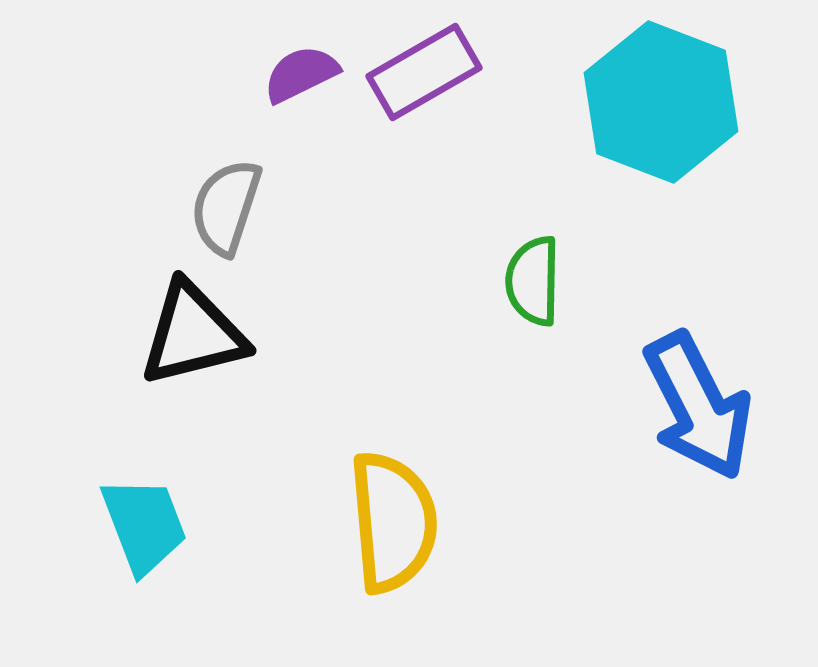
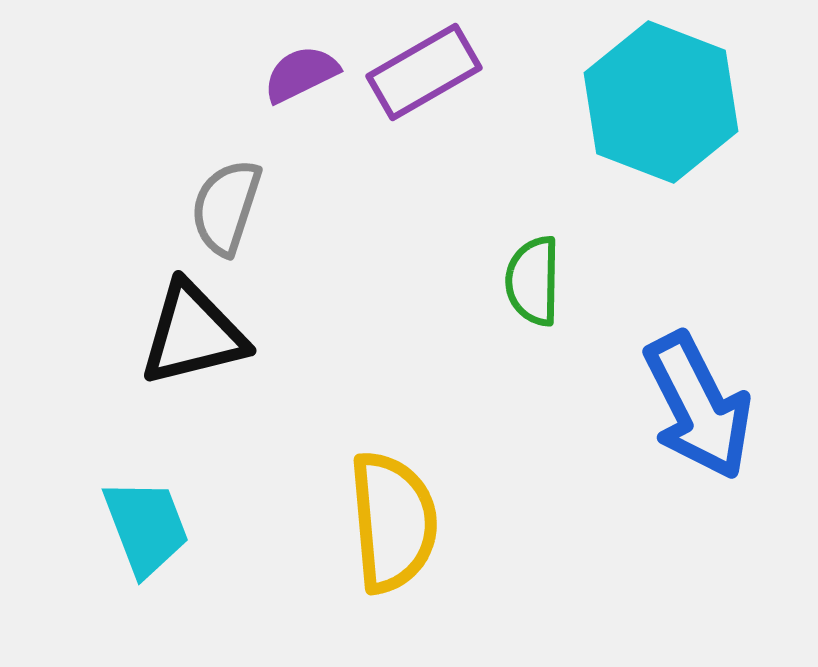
cyan trapezoid: moved 2 px right, 2 px down
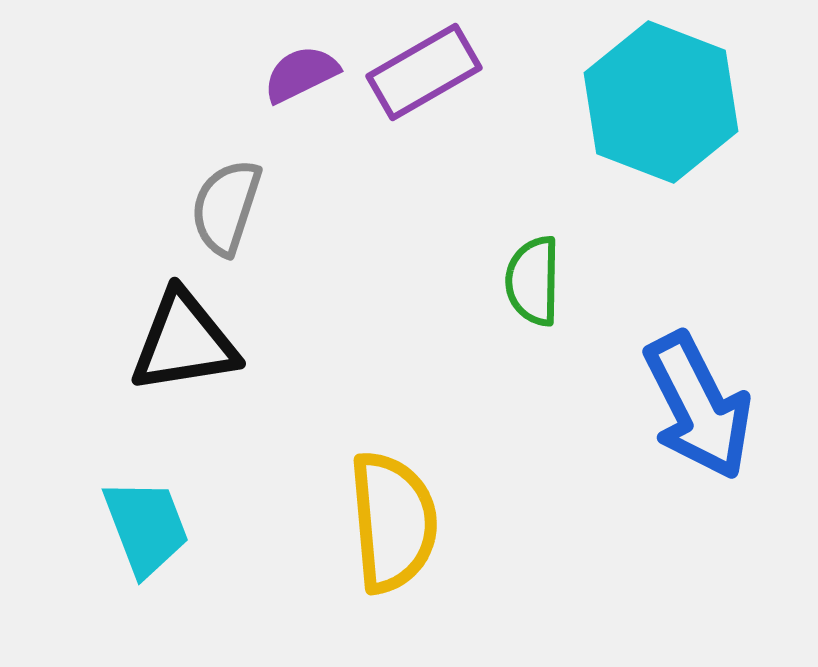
black triangle: moved 9 px left, 8 px down; rotated 5 degrees clockwise
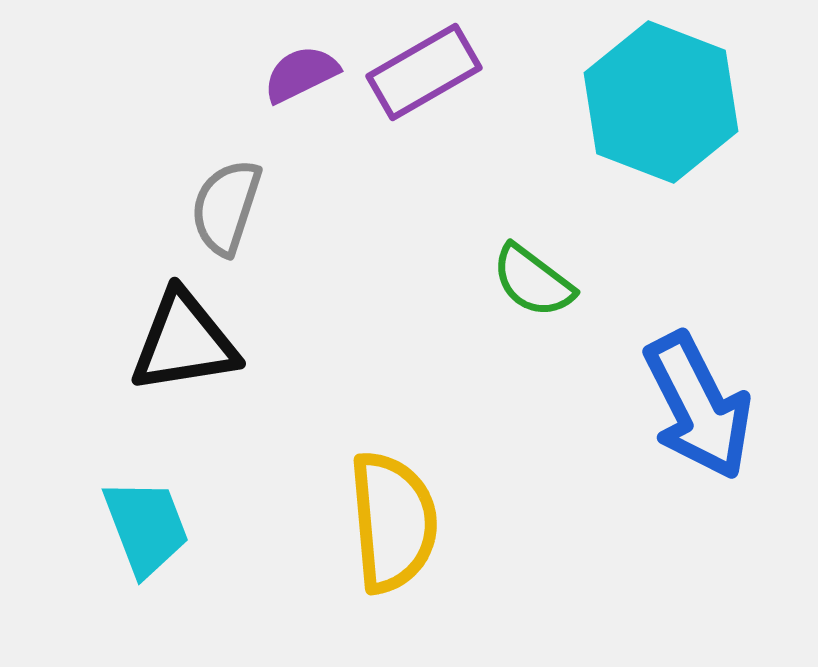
green semicircle: rotated 54 degrees counterclockwise
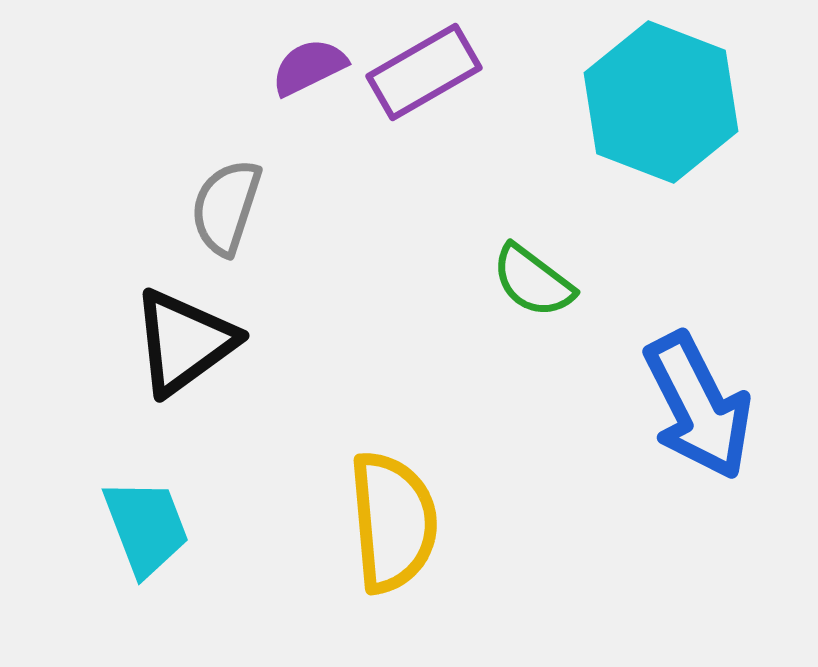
purple semicircle: moved 8 px right, 7 px up
black triangle: rotated 27 degrees counterclockwise
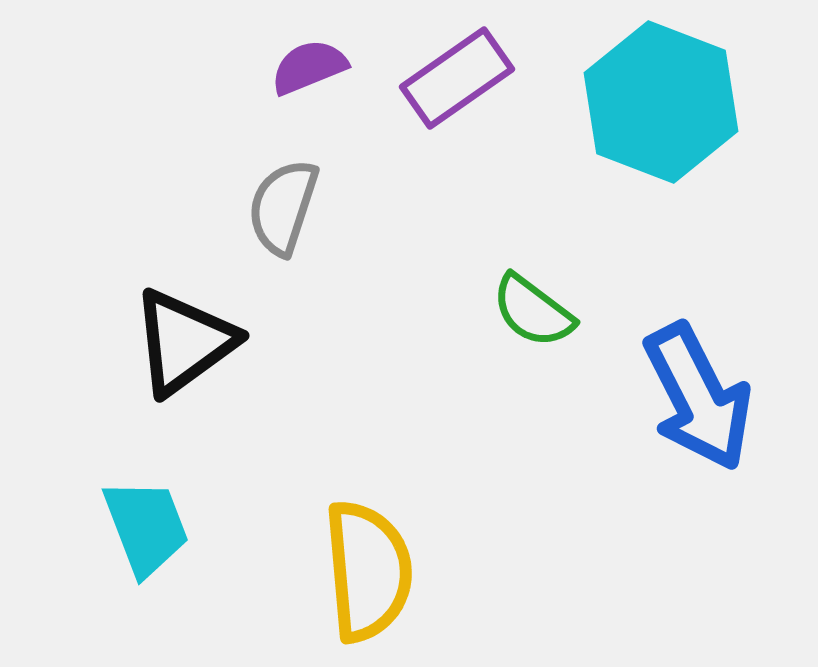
purple semicircle: rotated 4 degrees clockwise
purple rectangle: moved 33 px right, 6 px down; rotated 5 degrees counterclockwise
gray semicircle: moved 57 px right
green semicircle: moved 30 px down
blue arrow: moved 9 px up
yellow semicircle: moved 25 px left, 49 px down
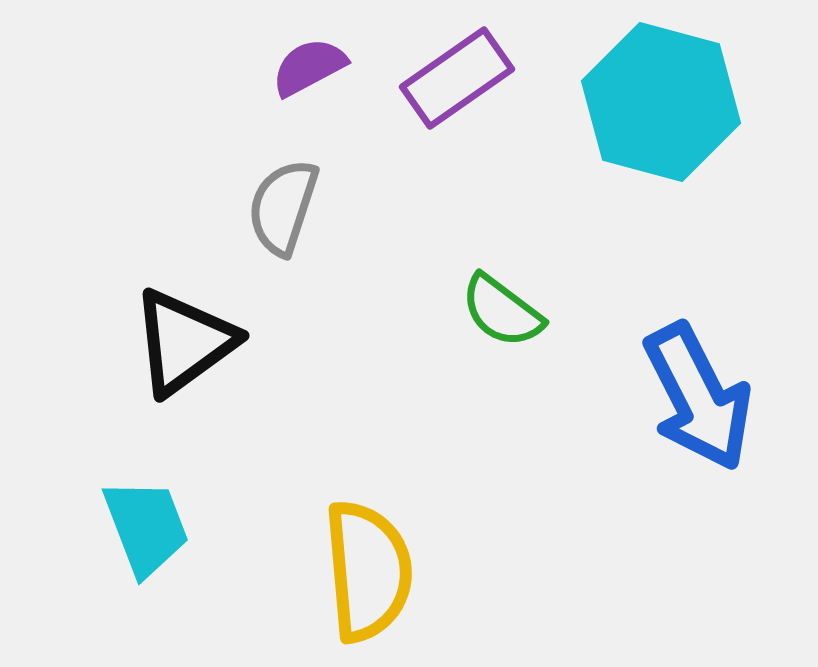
purple semicircle: rotated 6 degrees counterclockwise
cyan hexagon: rotated 6 degrees counterclockwise
green semicircle: moved 31 px left
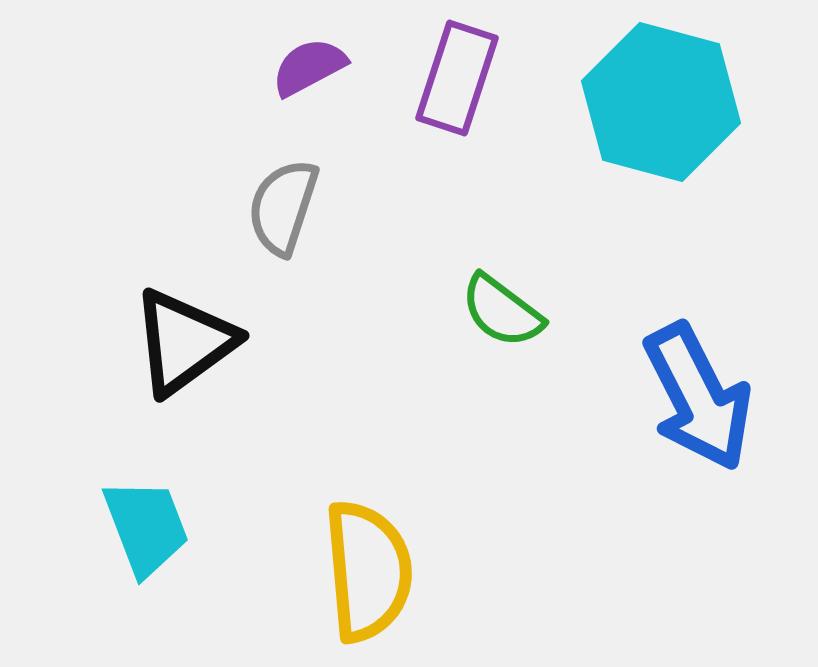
purple rectangle: rotated 37 degrees counterclockwise
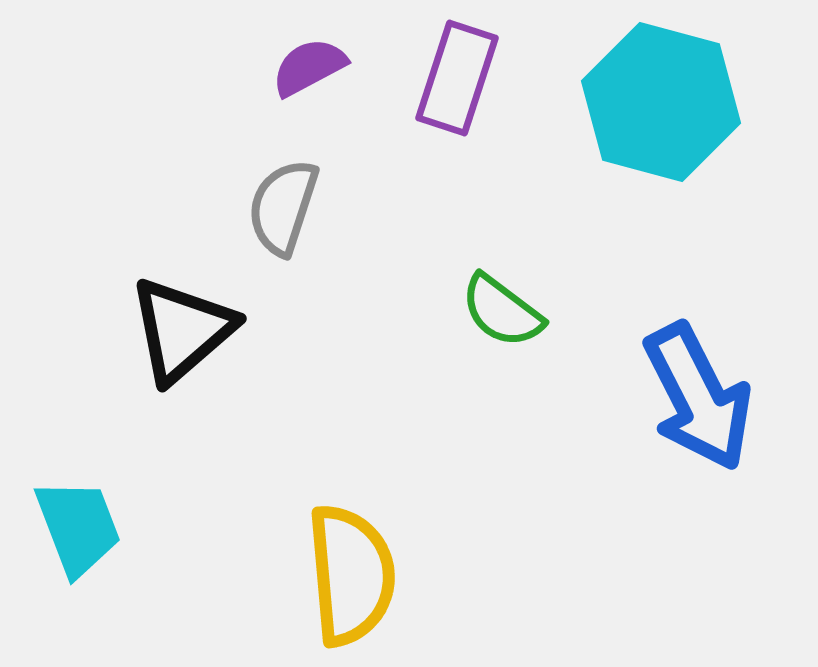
black triangle: moved 2 px left, 12 px up; rotated 5 degrees counterclockwise
cyan trapezoid: moved 68 px left
yellow semicircle: moved 17 px left, 4 px down
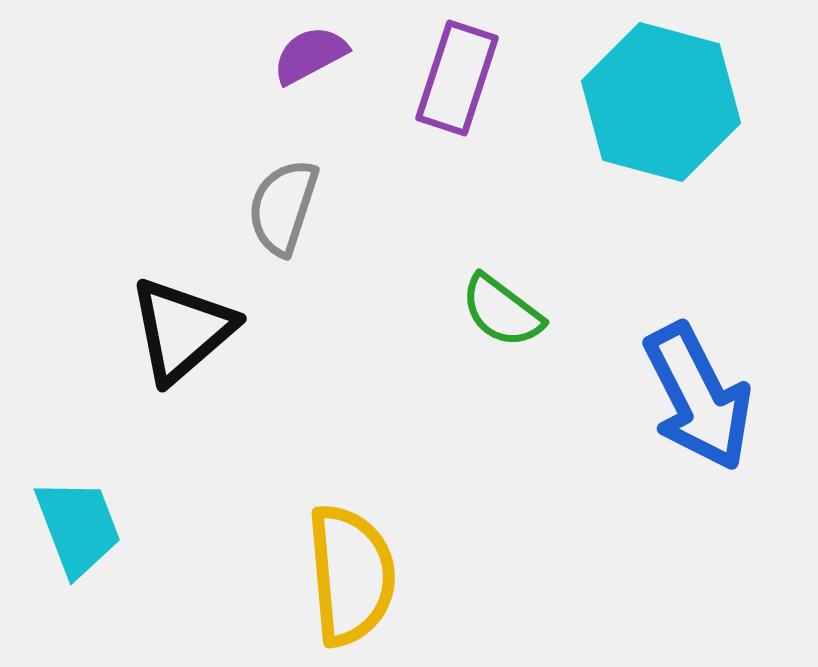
purple semicircle: moved 1 px right, 12 px up
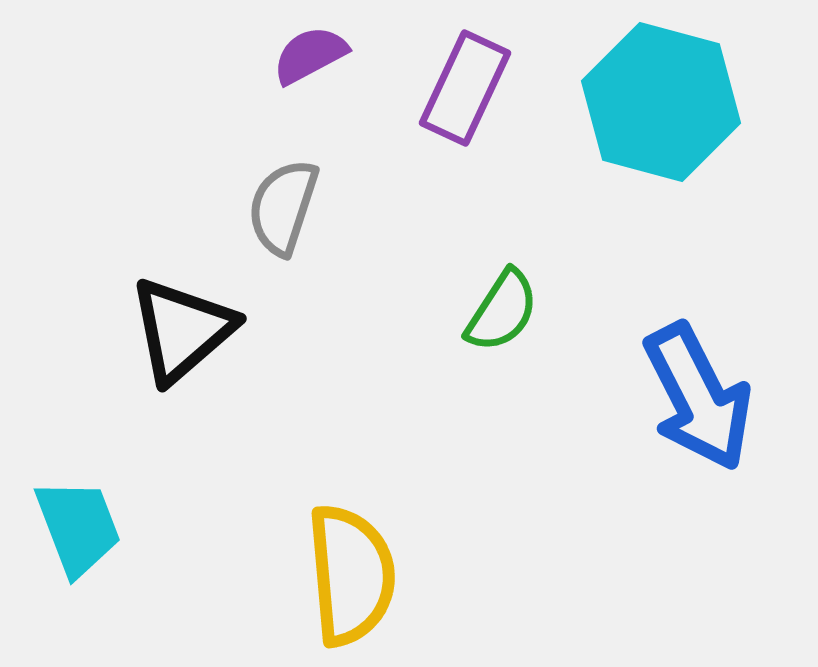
purple rectangle: moved 8 px right, 10 px down; rotated 7 degrees clockwise
green semicircle: rotated 94 degrees counterclockwise
